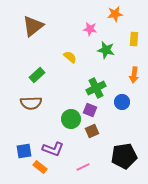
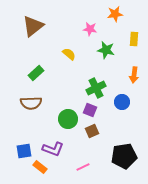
yellow semicircle: moved 1 px left, 3 px up
green rectangle: moved 1 px left, 2 px up
green circle: moved 3 px left
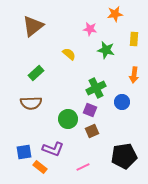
blue square: moved 1 px down
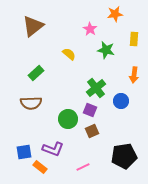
pink star: rotated 24 degrees clockwise
green cross: rotated 12 degrees counterclockwise
blue circle: moved 1 px left, 1 px up
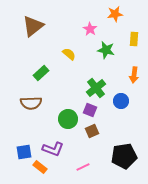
green rectangle: moved 5 px right
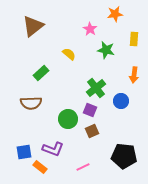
black pentagon: rotated 15 degrees clockwise
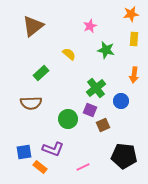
orange star: moved 16 px right
pink star: moved 3 px up; rotated 16 degrees clockwise
brown square: moved 11 px right, 6 px up
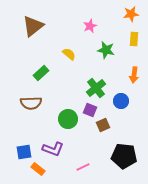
orange rectangle: moved 2 px left, 2 px down
